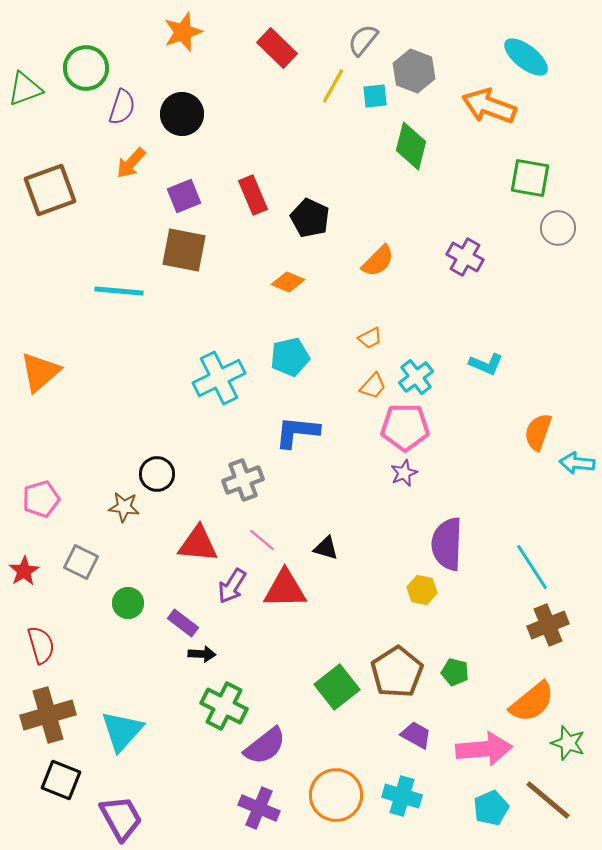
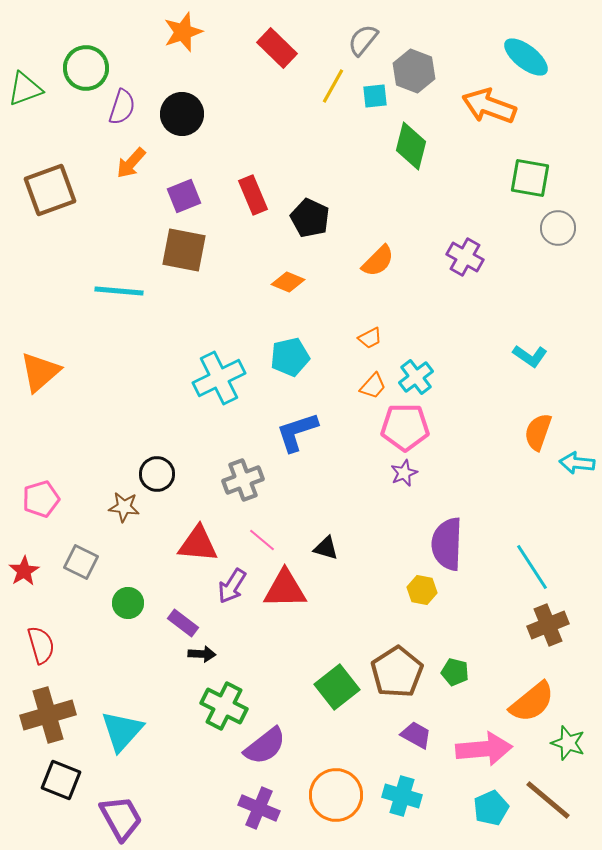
cyan L-shape at (486, 364): moved 44 px right, 8 px up; rotated 12 degrees clockwise
blue L-shape at (297, 432): rotated 24 degrees counterclockwise
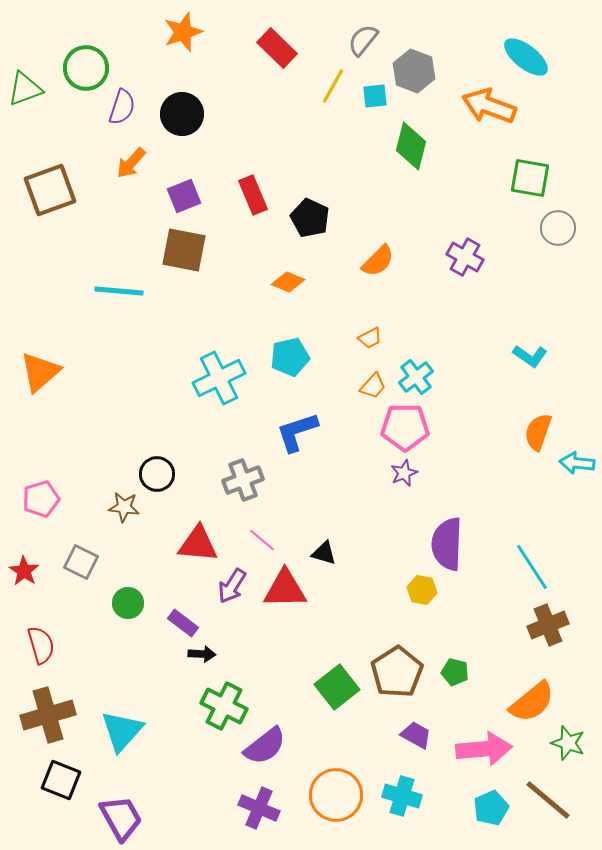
black triangle at (326, 548): moved 2 px left, 5 px down
red star at (24, 571): rotated 8 degrees counterclockwise
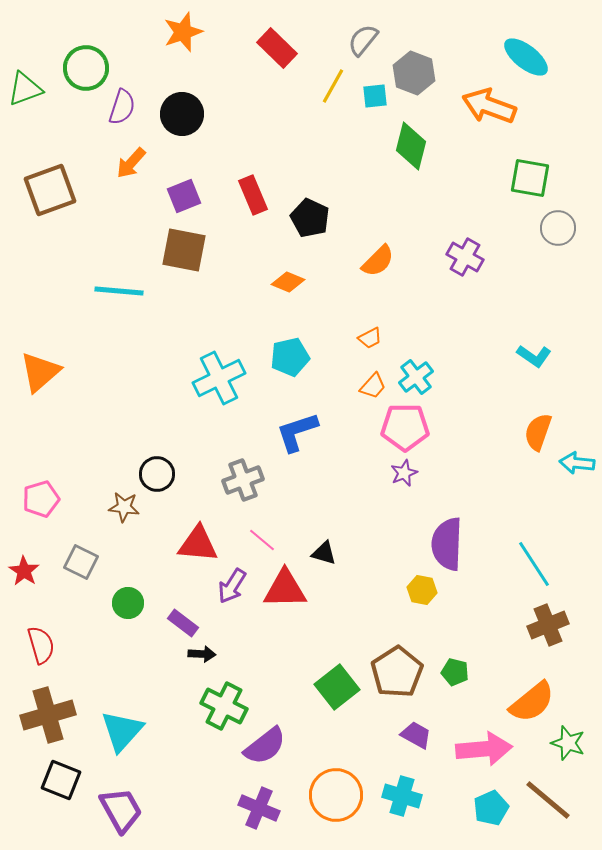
gray hexagon at (414, 71): moved 2 px down
cyan L-shape at (530, 356): moved 4 px right
cyan line at (532, 567): moved 2 px right, 3 px up
purple trapezoid at (121, 818): moved 8 px up
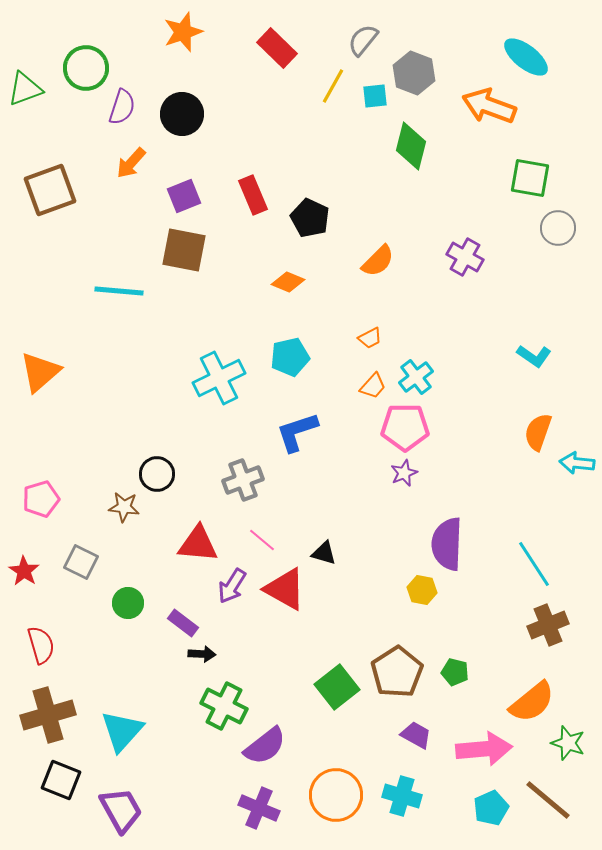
red triangle at (285, 589): rotated 30 degrees clockwise
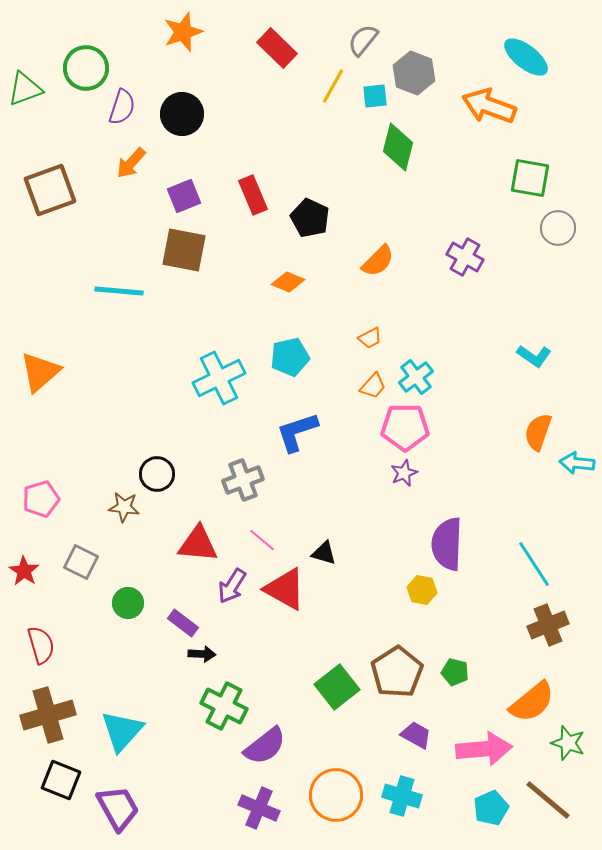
green diamond at (411, 146): moved 13 px left, 1 px down
purple trapezoid at (121, 810): moved 3 px left, 2 px up
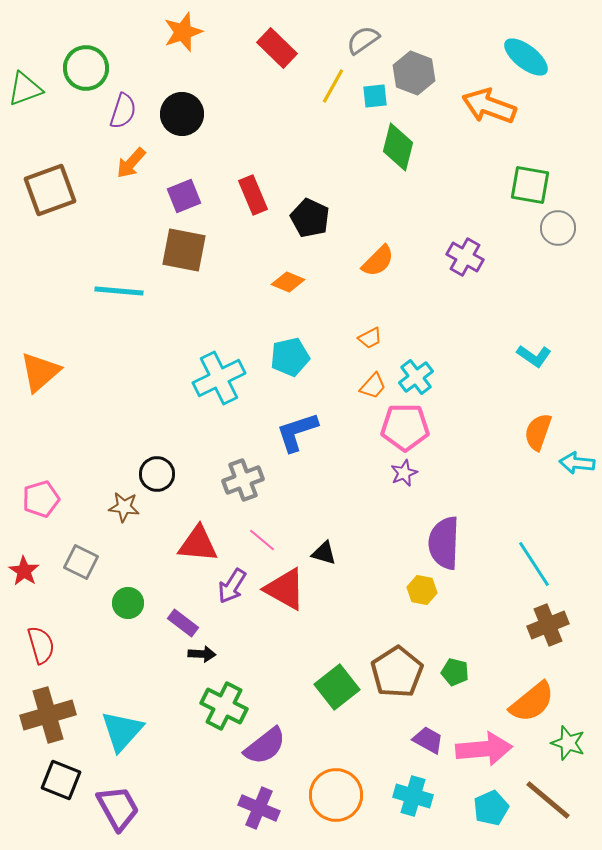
gray semicircle at (363, 40): rotated 16 degrees clockwise
purple semicircle at (122, 107): moved 1 px right, 4 px down
green square at (530, 178): moved 7 px down
purple semicircle at (447, 544): moved 3 px left, 1 px up
purple trapezoid at (416, 735): moved 12 px right, 5 px down
cyan cross at (402, 796): moved 11 px right
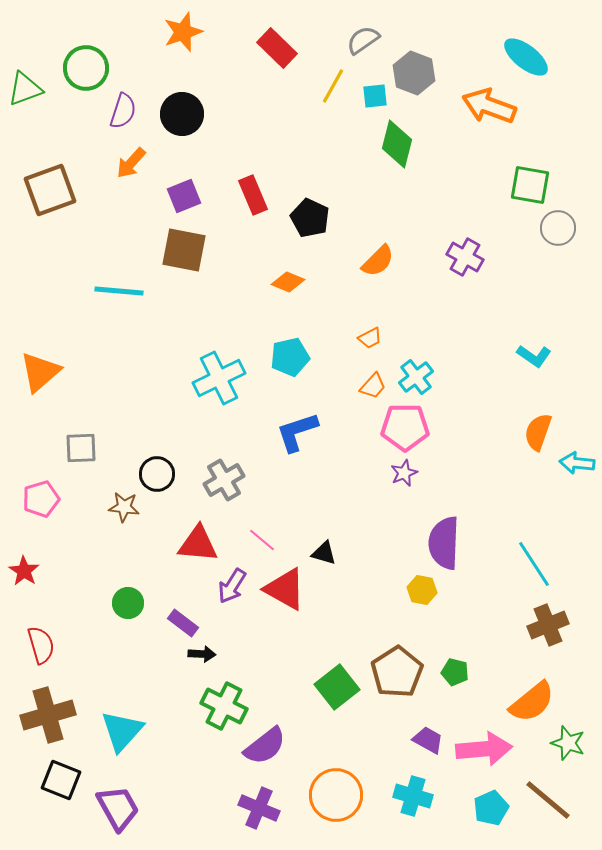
green diamond at (398, 147): moved 1 px left, 3 px up
gray cross at (243, 480): moved 19 px left; rotated 9 degrees counterclockwise
gray square at (81, 562): moved 114 px up; rotated 28 degrees counterclockwise
